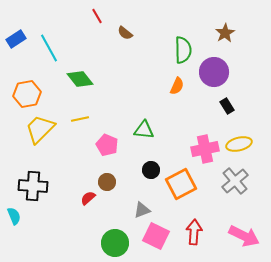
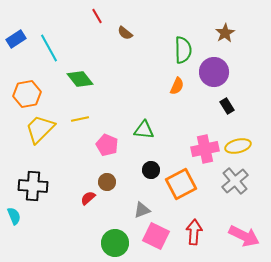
yellow ellipse: moved 1 px left, 2 px down
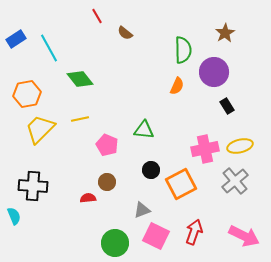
yellow ellipse: moved 2 px right
red semicircle: rotated 35 degrees clockwise
red arrow: rotated 15 degrees clockwise
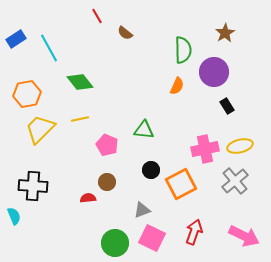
green diamond: moved 3 px down
pink square: moved 4 px left, 2 px down
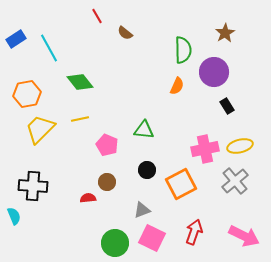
black circle: moved 4 px left
